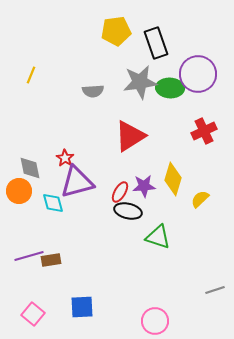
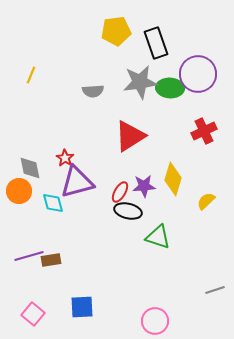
yellow semicircle: moved 6 px right, 2 px down
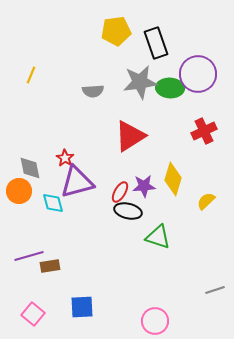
brown rectangle: moved 1 px left, 6 px down
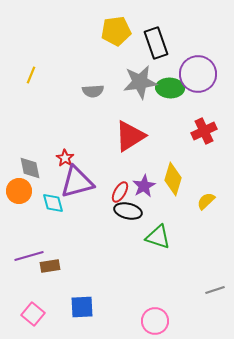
purple star: rotated 25 degrees counterclockwise
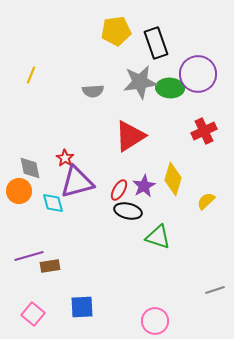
red ellipse: moved 1 px left, 2 px up
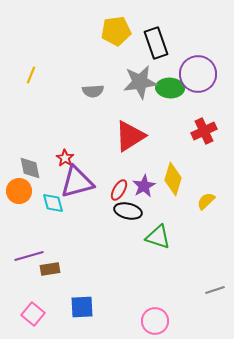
brown rectangle: moved 3 px down
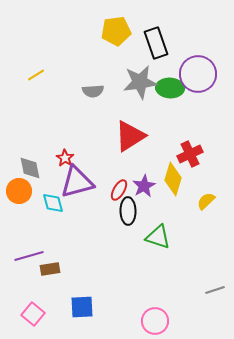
yellow line: moved 5 px right; rotated 36 degrees clockwise
red cross: moved 14 px left, 23 px down
black ellipse: rotated 76 degrees clockwise
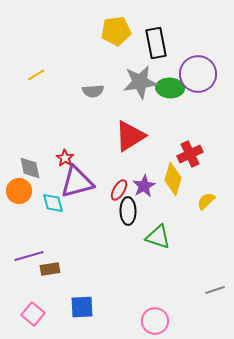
black rectangle: rotated 8 degrees clockwise
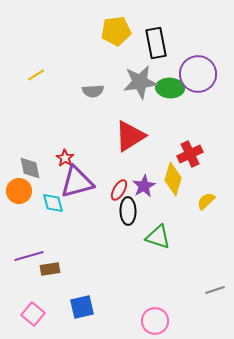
blue square: rotated 10 degrees counterclockwise
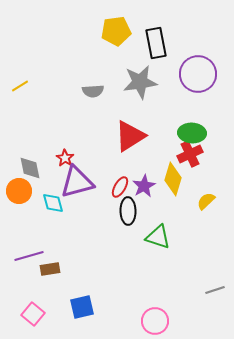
yellow line: moved 16 px left, 11 px down
green ellipse: moved 22 px right, 45 px down
red ellipse: moved 1 px right, 3 px up
